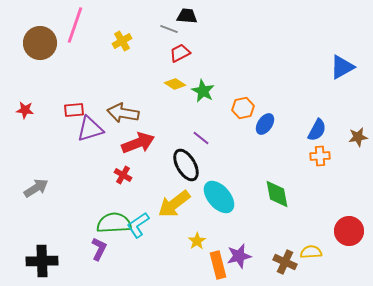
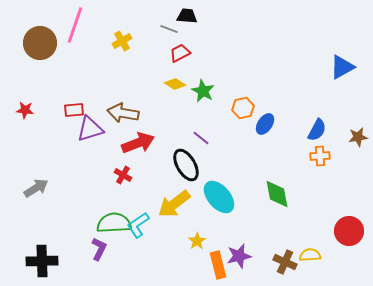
yellow semicircle: moved 1 px left, 3 px down
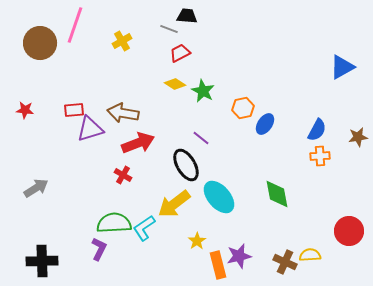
cyan L-shape: moved 6 px right, 3 px down
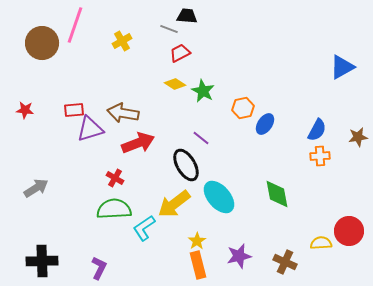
brown circle: moved 2 px right
red cross: moved 8 px left, 3 px down
green semicircle: moved 14 px up
purple L-shape: moved 19 px down
yellow semicircle: moved 11 px right, 12 px up
orange rectangle: moved 20 px left
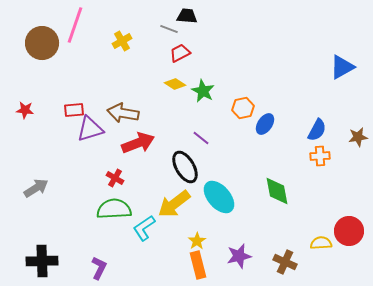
black ellipse: moved 1 px left, 2 px down
green diamond: moved 3 px up
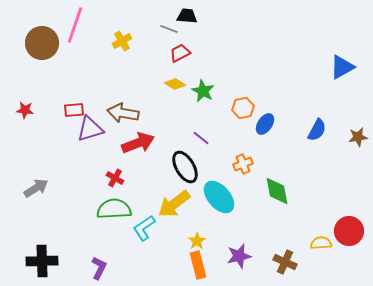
orange cross: moved 77 px left, 8 px down; rotated 18 degrees counterclockwise
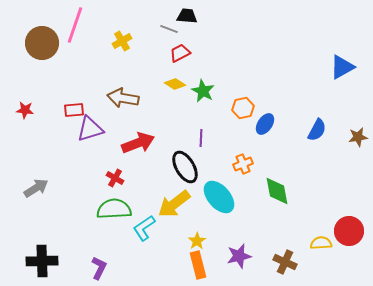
brown arrow: moved 15 px up
purple line: rotated 54 degrees clockwise
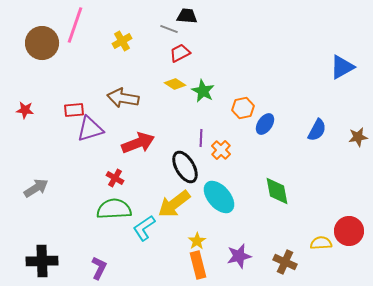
orange cross: moved 22 px left, 14 px up; rotated 24 degrees counterclockwise
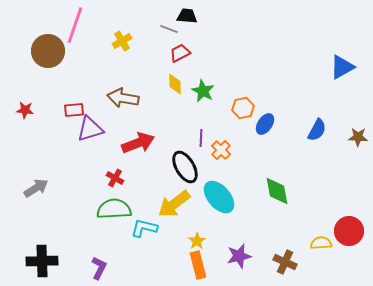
brown circle: moved 6 px right, 8 px down
yellow diamond: rotated 55 degrees clockwise
brown star: rotated 12 degrees clockwise
cyan L-shape: rotated 48 degrees clockwise
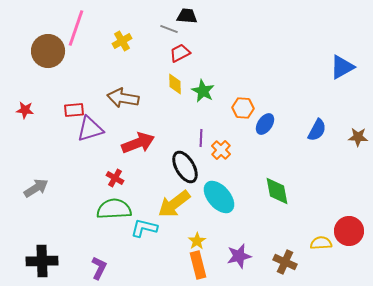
pink line: moved 1 px right, 3 px down
orange hexagon: rotated 15 degrees clockwise
